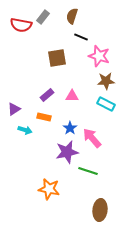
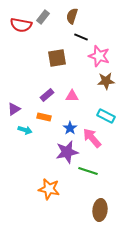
cyan rectangle: moved 12 px down
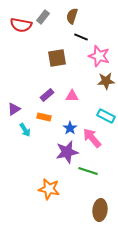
cyan arrow: rotated 40 degrees clockwise
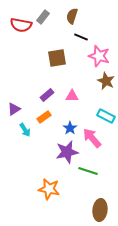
brown star: rotated 30 degrees clockwise
orange rectangle: rotated 48 degrees counterclockwise
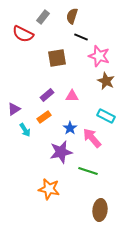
red semicircle: moved 2 px right, 9 px down; rotated 15 degrees clockwise
purple star: moved 6 px left
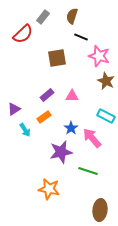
red semicircle: rotated 70 degrees counterclockwise
blue star: moved 1 px right
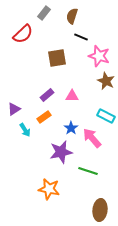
gray rectangle: moved 1 px right, 4 px up
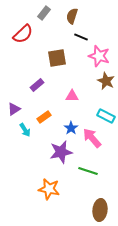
purple rectangle: moved 10 px left, 10 px up
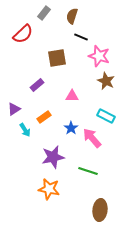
purple star: moved 8 px left, 5 px down
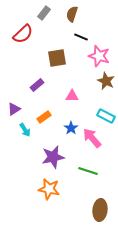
brown semicircle: moved 2 px up
